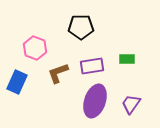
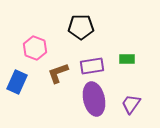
purple ellipse: moved 1 px left, 2 px up; rotated 32 degrees counterclockwise
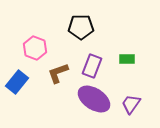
purple rectangle: rotated 60 degrees counterclockwise
blue rectangle: rotated 15 degrees clockwise
purple ellipse: rotated 44 degrees counterclockwise
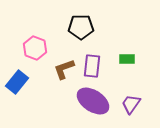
purple rectangle: rotated 15 degrees counterclockwise
brown L-shape: moved 6 px right, 4 px up
purple ellipse: moved 1 px left, 2 px down
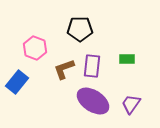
black pentagon: moved 1 px left, 2 px down
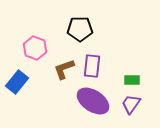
green rectangle: moved 5 px right, 21 px down
